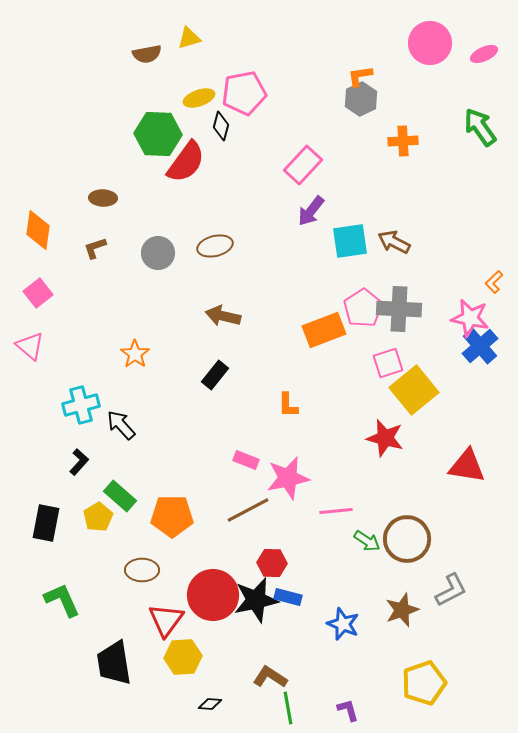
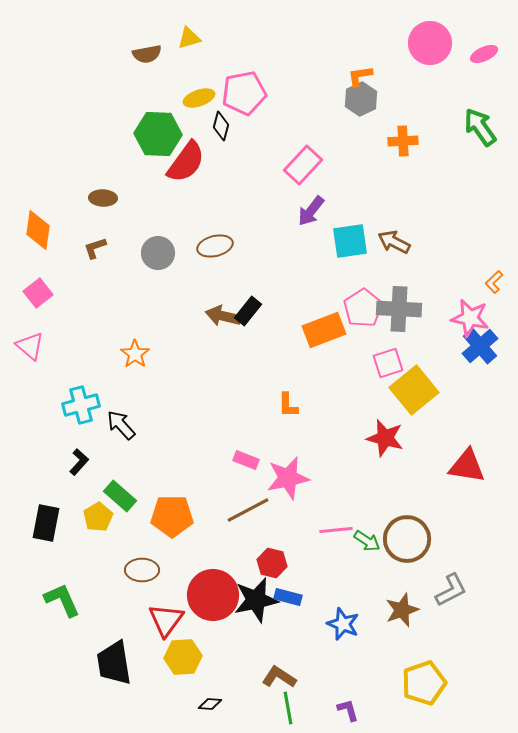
black rectangle at (215, 375): moved 33 px right, 64 px up
pink line at (336, 511): moved 19 px down
red hexagon at (272, 563): rotated 12 degrees clockwise
brown L-shape at (270, 677): moved 9 px right
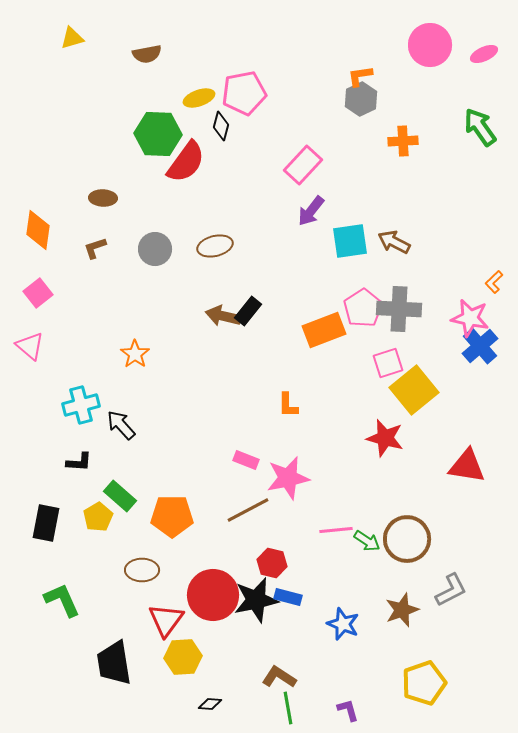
yellow triangle at (189, 38): moved 117 px left
pink circle at (430, 43): moved 2 px down
gray circle at (158, 253): moved 3 px left, 4 px up
black L-shape at (79, 462): rotated 52 degrees clockwise
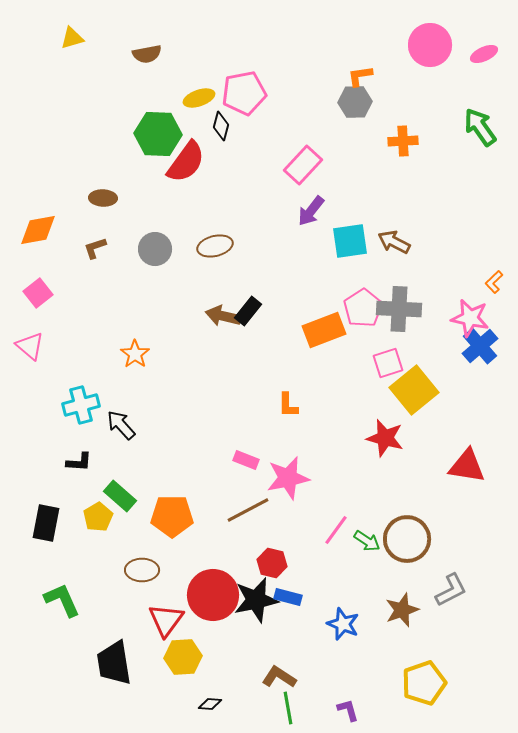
gray hexagon at (361, 99): moved 6 px left, 3 px down; rotated 24 degrees clockwise
orange diamond at (38, 230): rotated 72 degrees clockwise
pink line at (336, 530): rotated 48 degrees counterclockwise
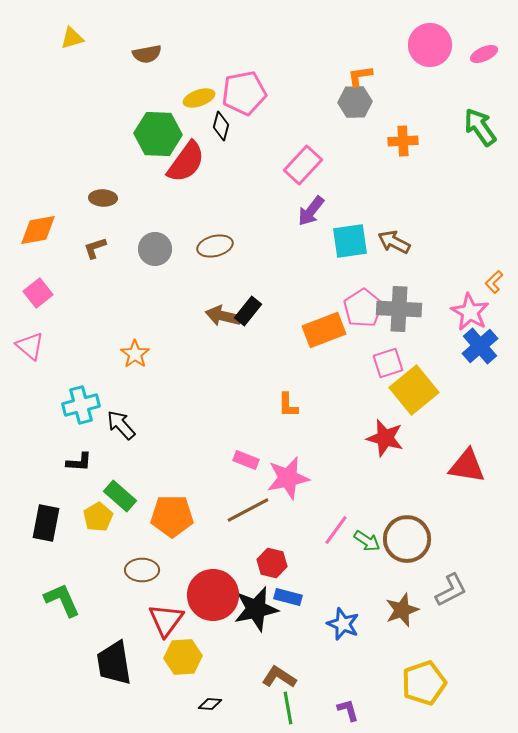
pink star at (470, 318): moved 6 px up; rotated 18 degrees clockwise
black star at (256, 600): moved 9 px down
